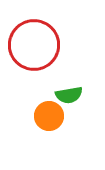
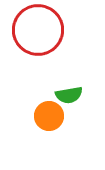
red circle: moved 4 px right, 15 px up
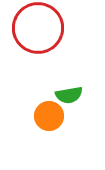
red circle: moved 2 px up
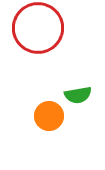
green semicircle: moved 9 px right
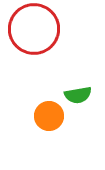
red circle: moved 4 px left, 1 px down
